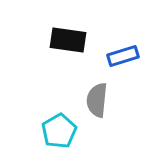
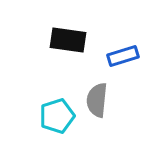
cyan pentagon: moved 2 px left, 15 px up; rotated 12 degrees clockwise
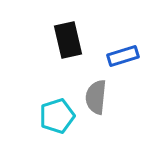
black rectangle: rotated 69 degrees clockwise
gray semicircle: moved 1 px left, 3 px up
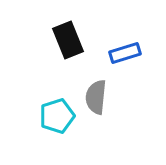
black rectangle: rotated 9 degrees counterclockwise
blue rectangle: moved 2 px right, 3 px up
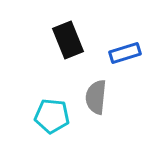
cyan pentagon: moved 5 px left; rotated 24 degrees clockwise
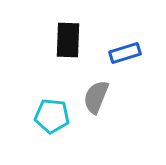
black rectangle: rotated 24 degrees clockwise
gray semicircle: rotated 16 degrees clockwise
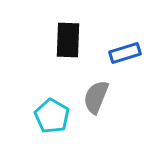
cyan pentagon: rotated 24 degrees clockwise
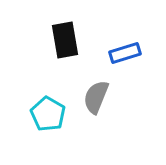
black rectangle: moved 3 px left; rotated 12 degrees counterclockwise
cyan pentagon: moved 4 px left, 2 px up
